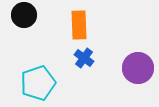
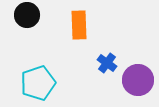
black circle: moved 3 px right
blue cross: moved 23 px right, 5 px down
purple circle: moved 12 px down
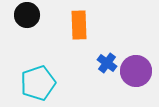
purple circle: moved 2 px left, 9 px up
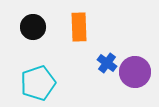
black circle: moved 6 px right, 12 px down
orange rectangle: moved 2 px down
purple circle: moved 1 px left, 1 px down
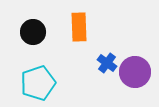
black circle: moved 5 px down
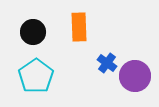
purple circle: moved 4 px down
cyan pentagon: moved 2 px left, 7 px up; rotated 16 degrees counterclockwise
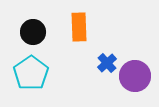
blue cross: rotated 12 degrees clockwise
cyan pentagon: moved 5 px left, 3 px up
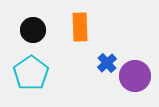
orange rectangle: moved 1 px right
black circle: moved 2 px up
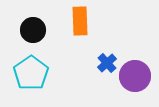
orange rectangle: moved 6 px up
